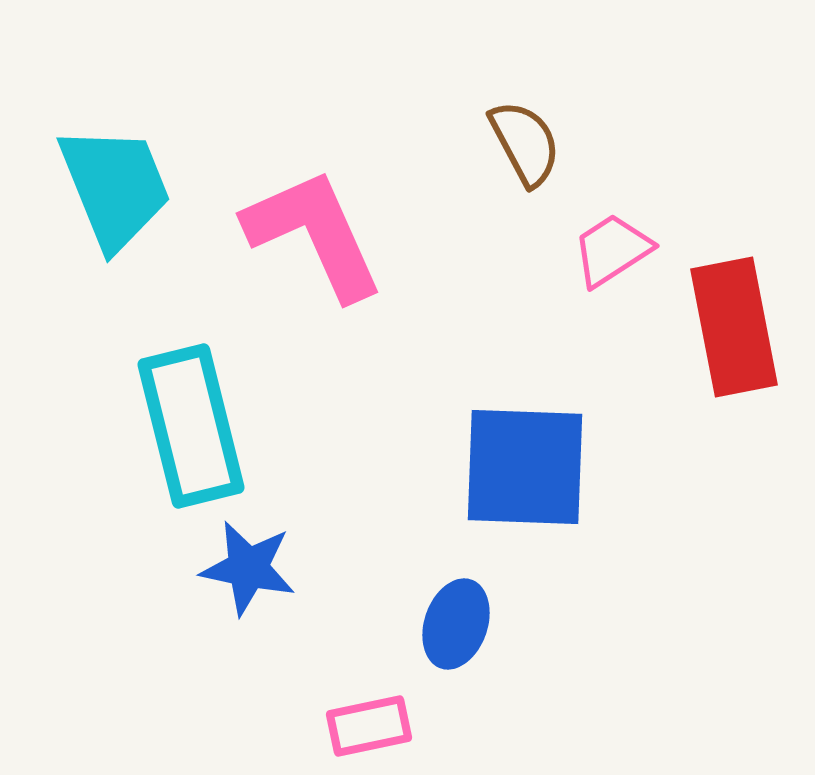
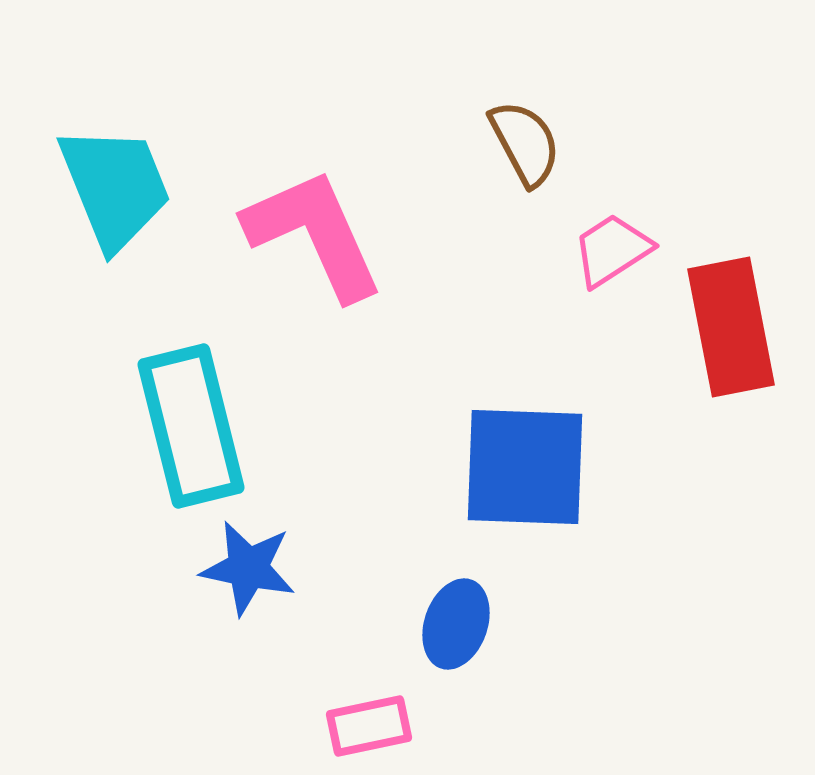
red rectangle: moved 3 px left
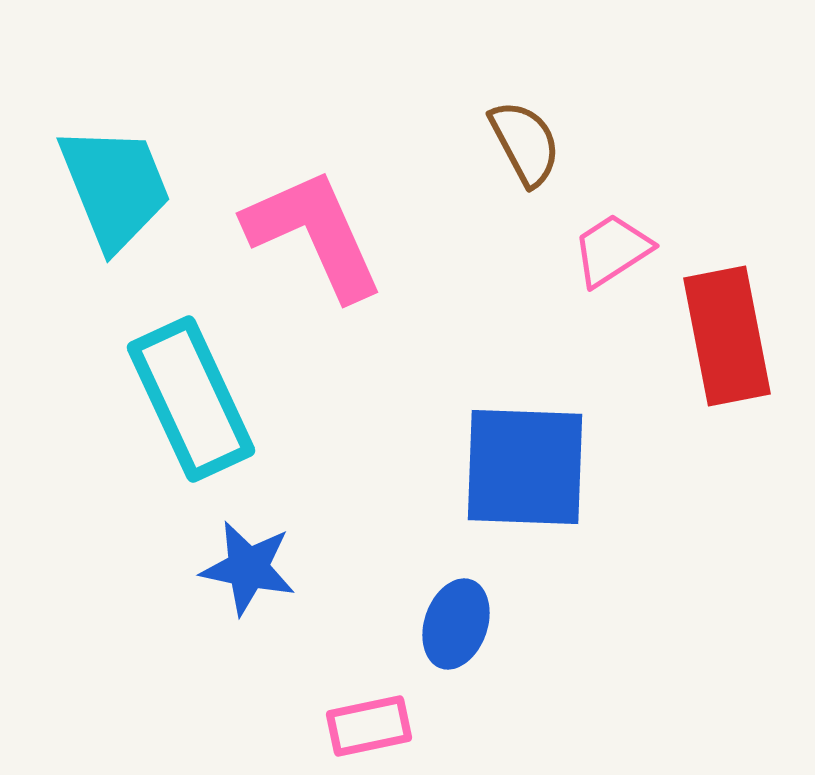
red rectangle: moved 4 px left, 9 px down
cyan rectangle: moved 27 px up; rotated 11 degrees counterclockwise
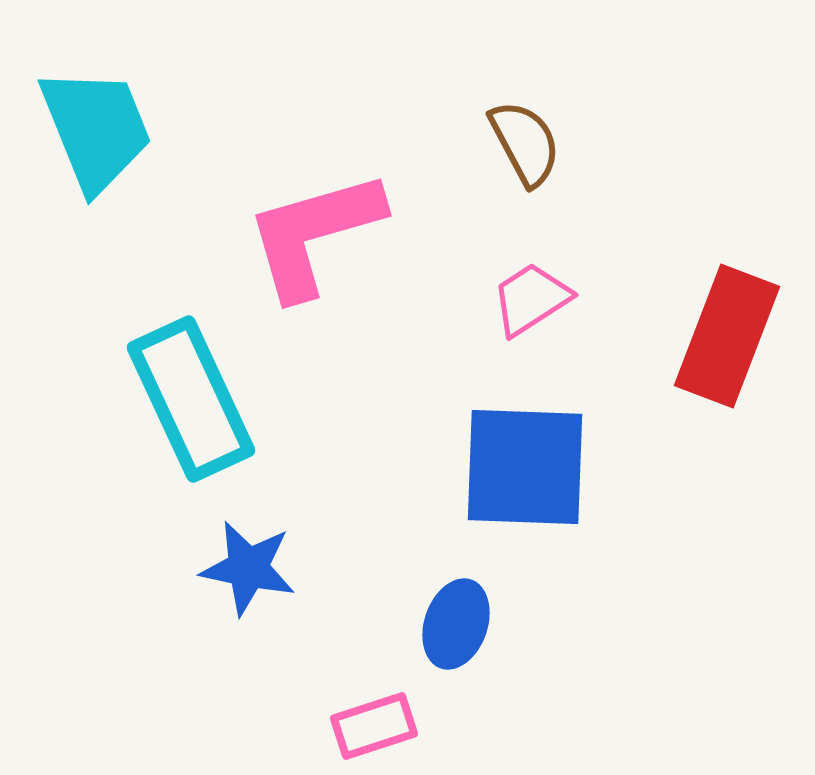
cyan trapezoid: moved 19 px left, 58 px up
pink L-shape: rotated 82 degrees counterclockwise
pink trapezoid: moved 81 px left, 49 px down
red rectangle: rotated 32 degrees clockwise
pink rectangle: moved 5 px right; rotated 6 degrees counterclockwise
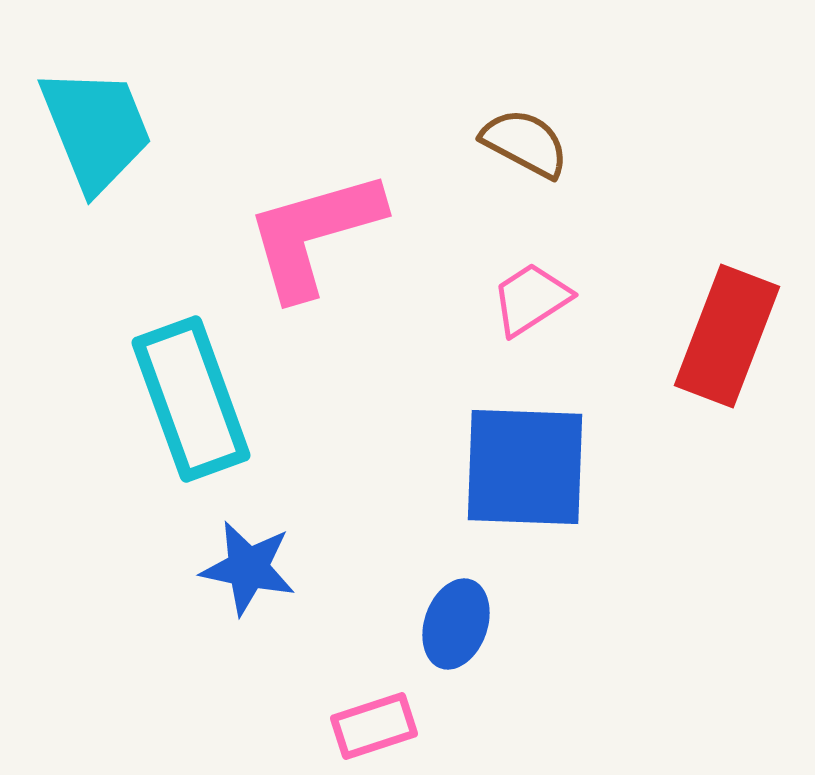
brown semicircle: rotated 34 degrees counterclockwise
cyan rectangle: rotated 5 degrees clockwise
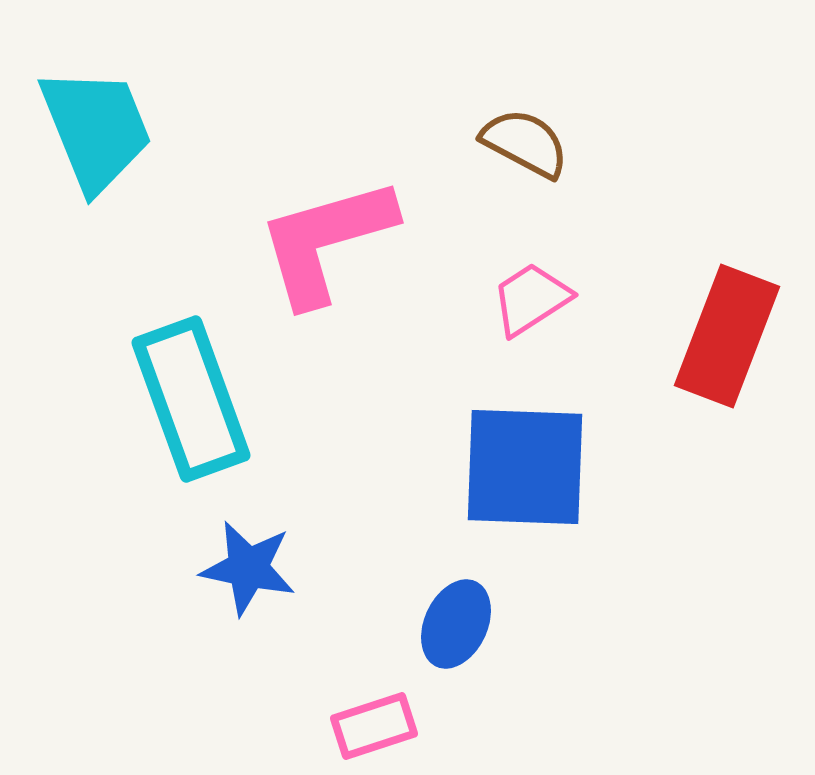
pink L-shape: moved 12 px right, 7 px down
blue ellipse: rotated 6 degrees clockwise
